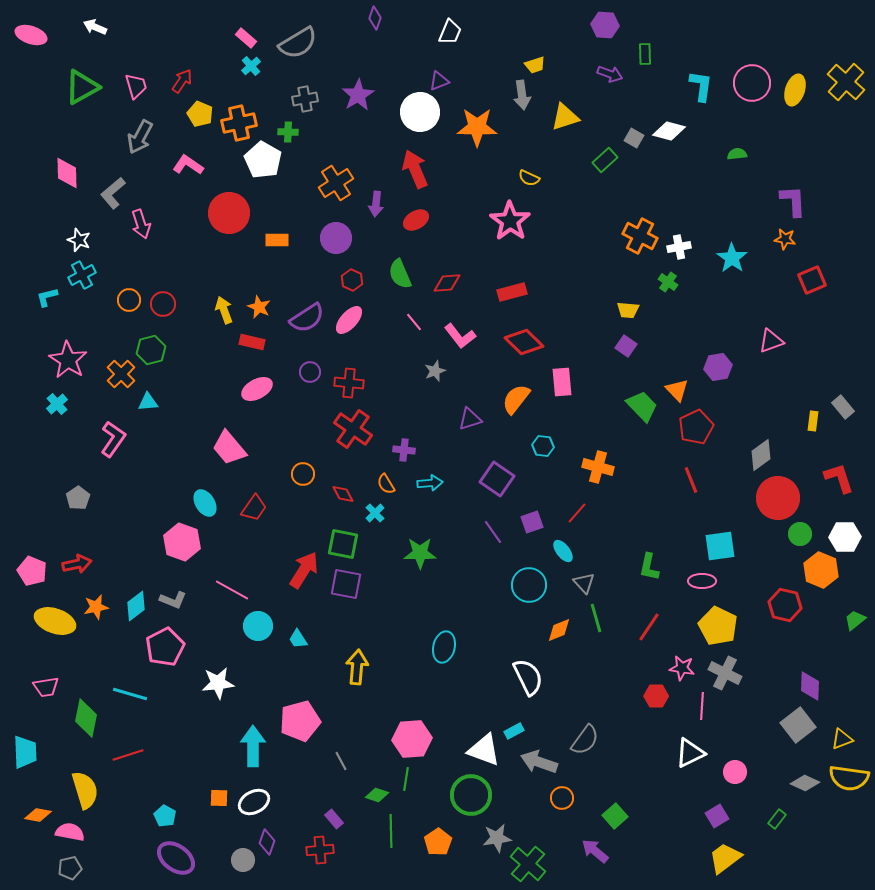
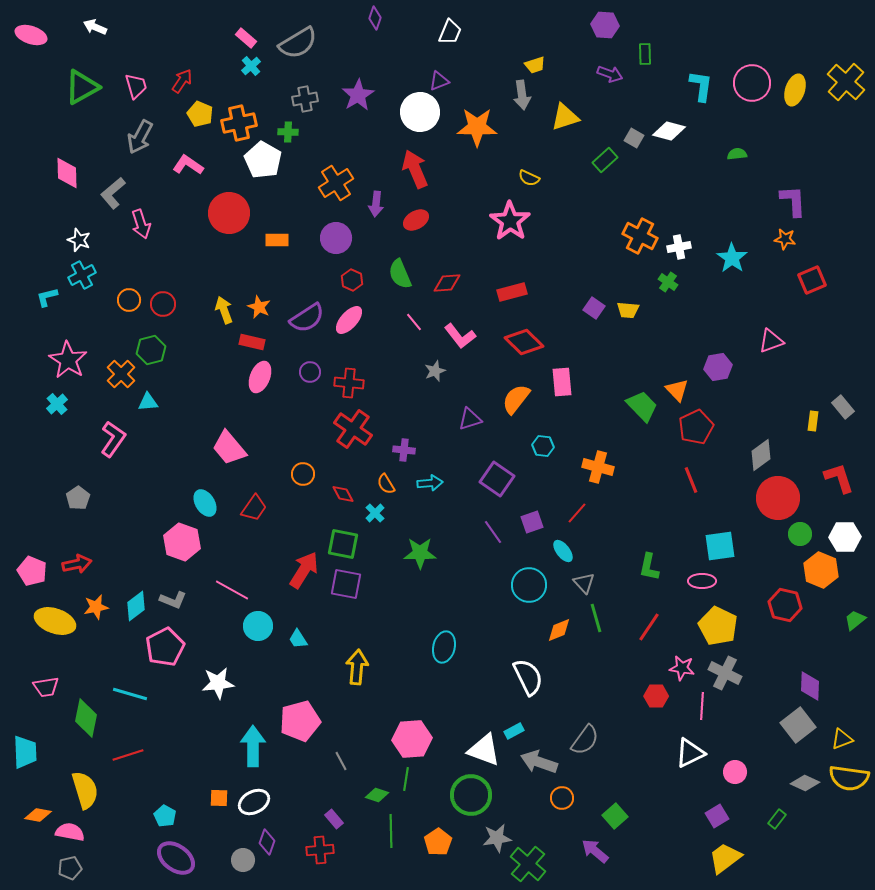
purple square at (626, 346): moved 32 px left, 38 px up
pink ellipse at (257, 389): moved 3 px right, 12 px up; rotated 40 degrees counterclockwise
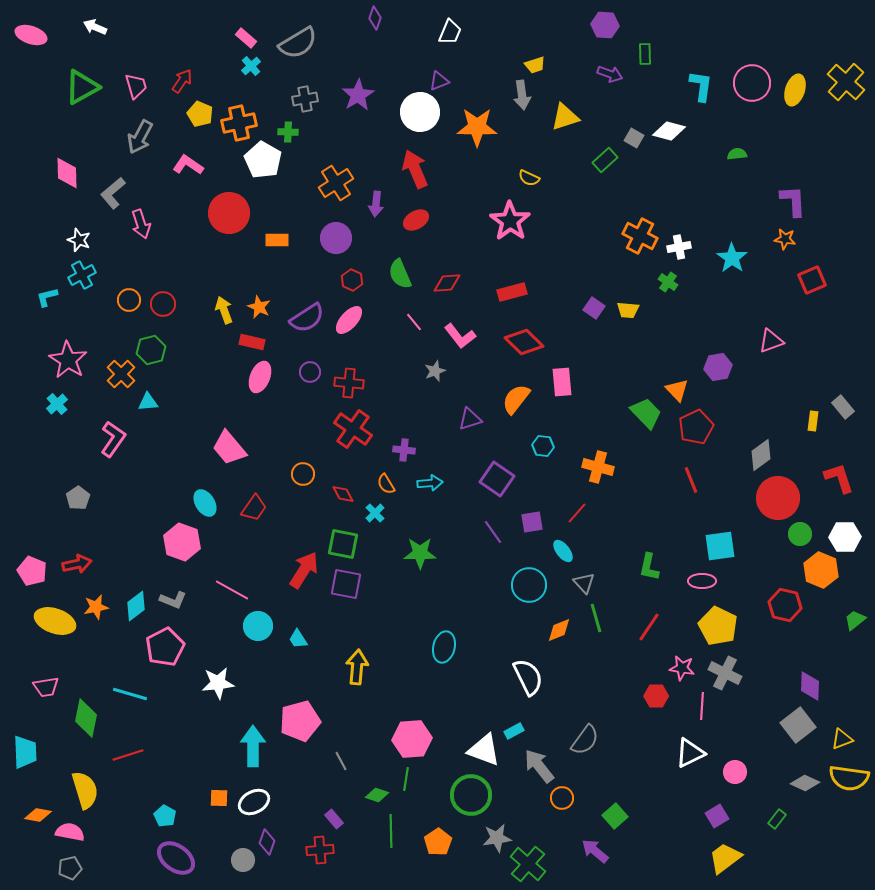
green trapezoid at (642, 406): moved 4 px right, 7 px down
purple square at (532, 522): rotated 10 degrees clockwise
gray arrow at (539, 762): moved 4 px down; rotated 33 degrees clockwise
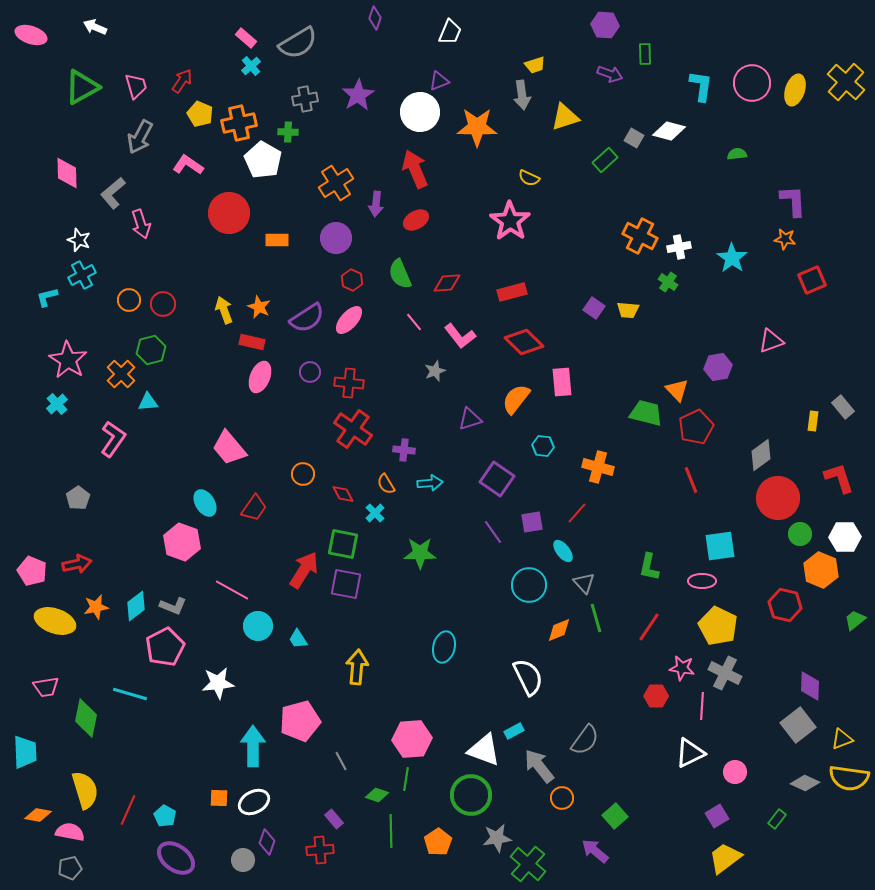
green trapezoid at (646, 413): rotated 32 degrees counterclockwise
gray L-shape at (173, 600): moved 6 px down
red line at (128, 755): moved 55 px down; rotated 48 degrees counterclockwise
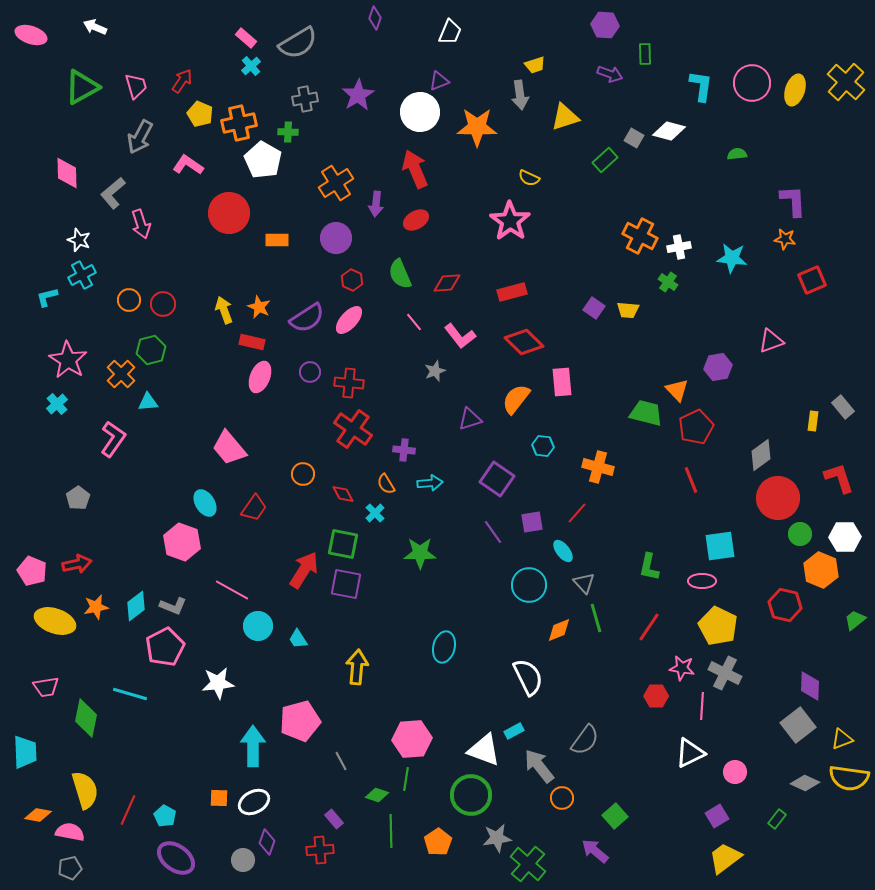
gray arrow at (522, 95): moved 2 px left
cyan star at (732, 258): rotated 28 degrees counterclockwise
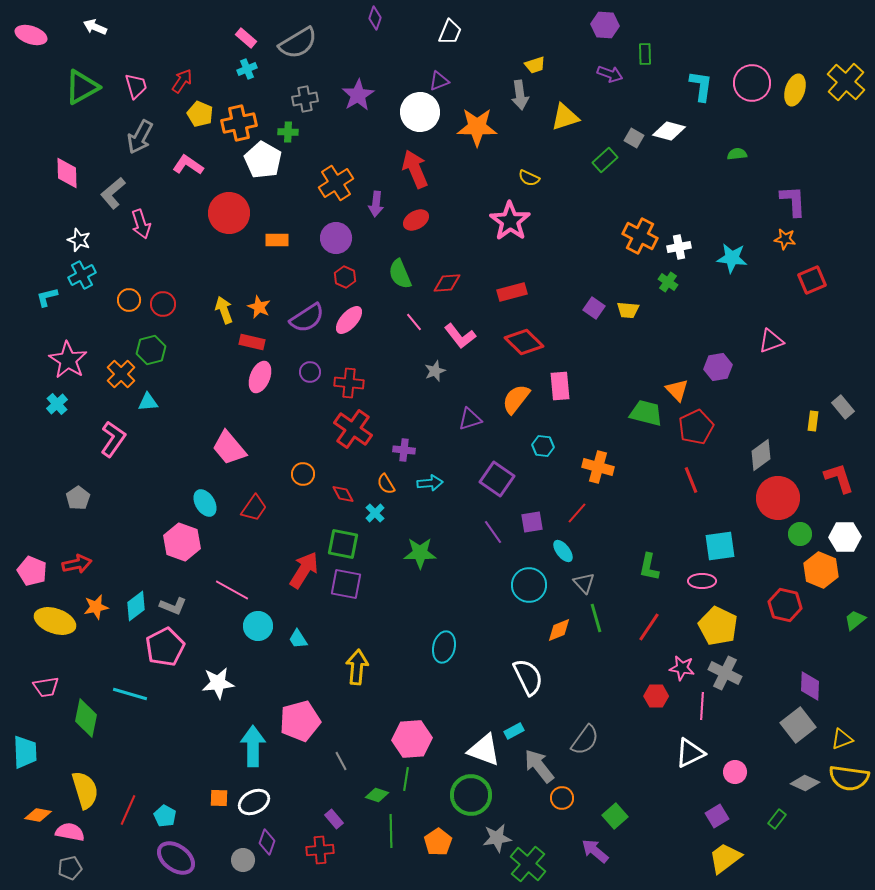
cyan cross at (251, 66): moved 4 px left, 3 px down; rotated 18 degrees clockwise
red hexagon at (352, 280): moved 7 px left, 3 px up
pink rectangle at (562, 382): moved 2 px left, 4 px down
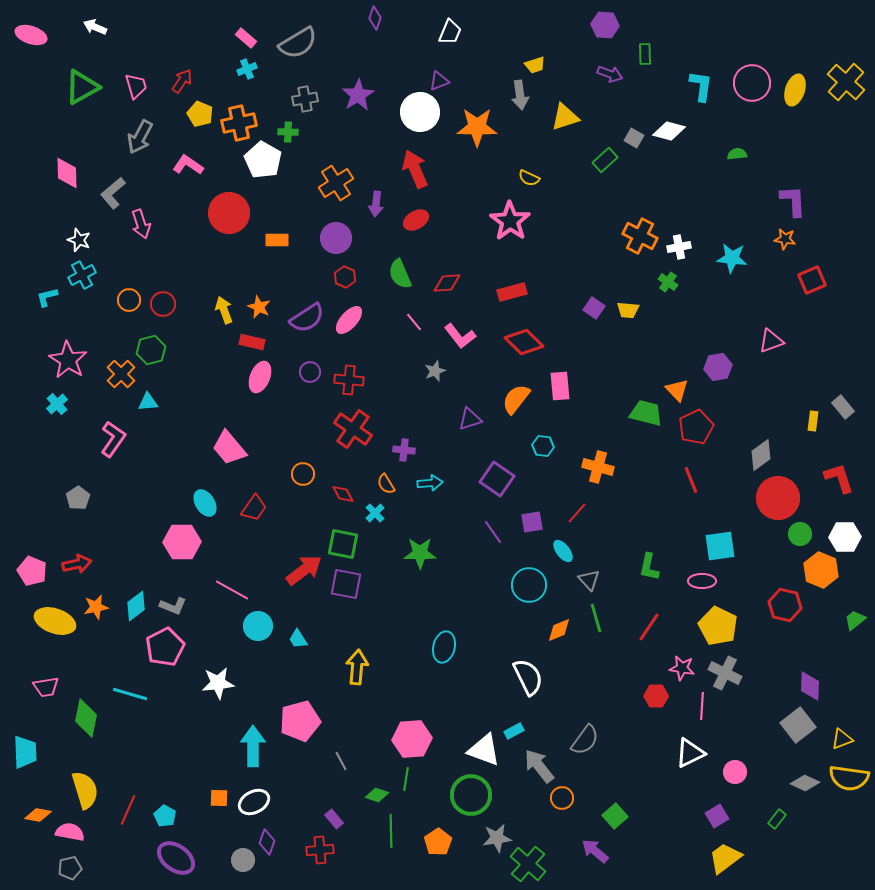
red cross at (349, 383): moved 3 px up
pink hexagon at (182, 542): rotated 21 degrees counterclockwise
red arrow at (304, 570): rotated 21 degrees clockwise
gray triangle at (584, 583): moved 5 px right, 3 px up
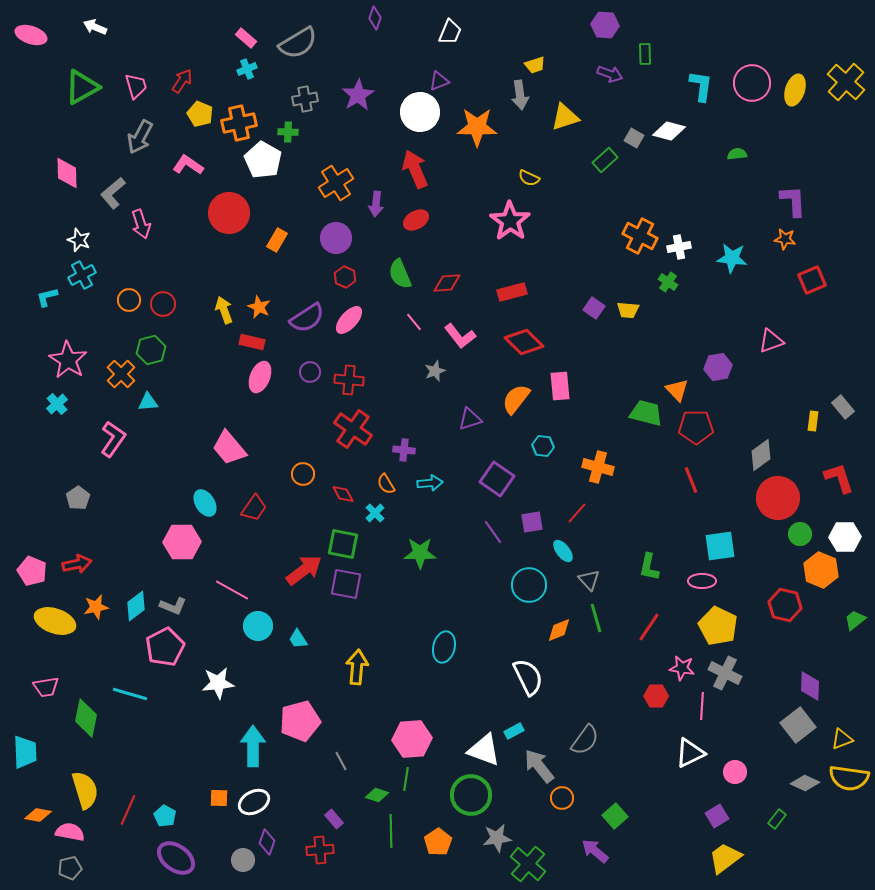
orange rectangle at (277, 240): rotated 60 degrees counterclockwise
red pentagon at (696, 427): rotated 24 degrees clockwise
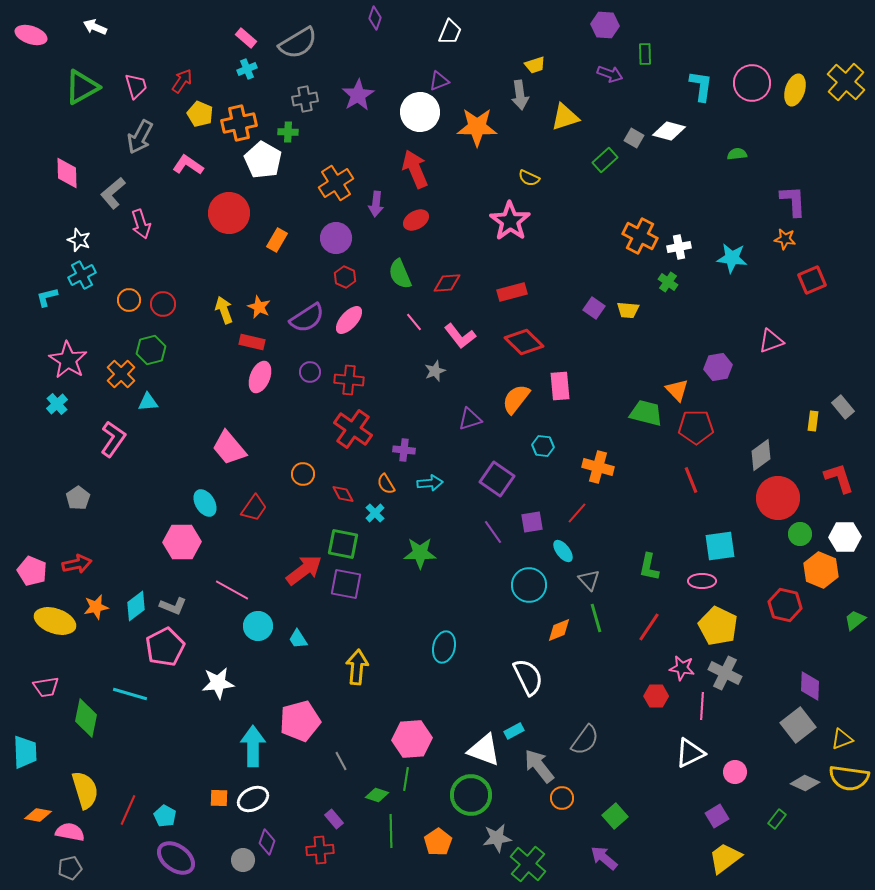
white ellipse at (254, 802): moved 1 px left, 3 px up
purple arrow at (595, 851): moved 9 px right, 7 px down
